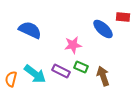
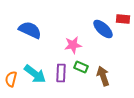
red rectangle: moved 2 px down
purple rectangle: moved 2 px down; rotated 66 degrees clockwise
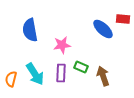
blue semicircle: rotated 125 degrees counterclockwise
pink star: moved 11 px left
cyan arrow: rotated 20 degrees clockwise
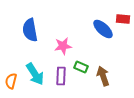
pink star: moved 1 px right, 1 px down
purple rectangle: moved 3 px down
orange semicircle: moved 2 px down
